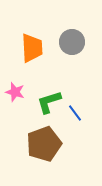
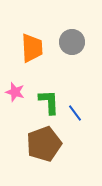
green L-shape: rotated 104 degrees clockwise
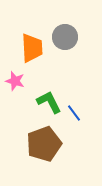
gray circle: moved 7 px left, 5 px up
pink star: moved 11 px up
green L-shape: rotated 24 degrees counterclockwise
blue line: moved 1 px left
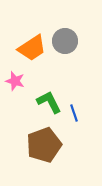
gray circle: moved 4 px down
orange trapezoid: rotated 60 degrees clockwise
blue line: rotated 18 degrees clockwise
brown pentagon: moved 1 px down
